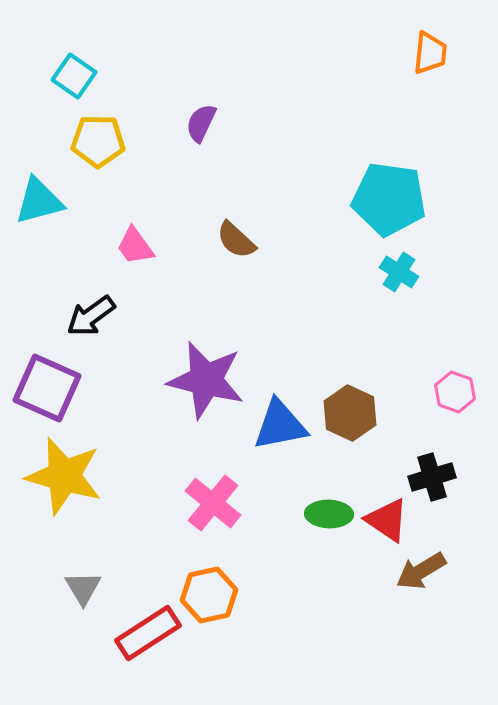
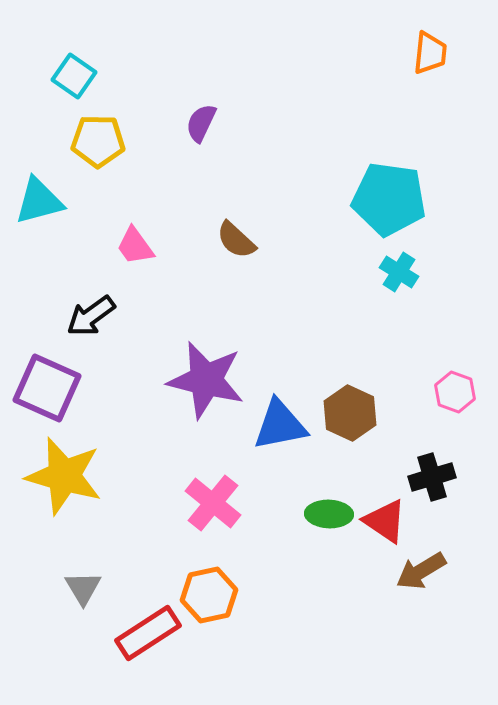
red triangle: moved 2 px left, 1 px down
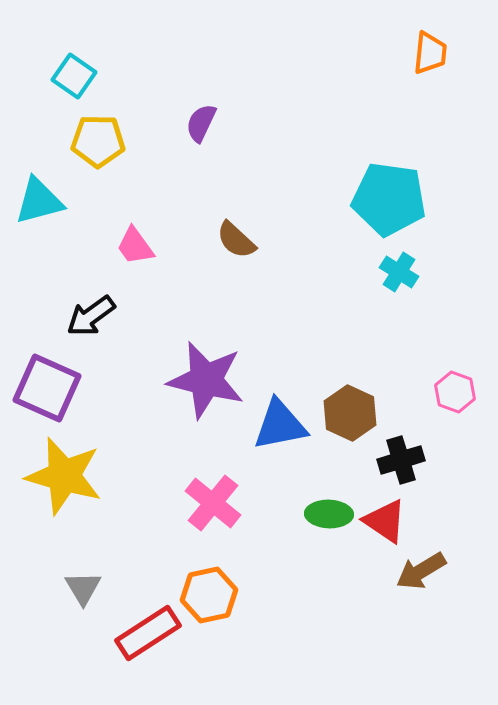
black cross: moved 31 px left, 17 px up
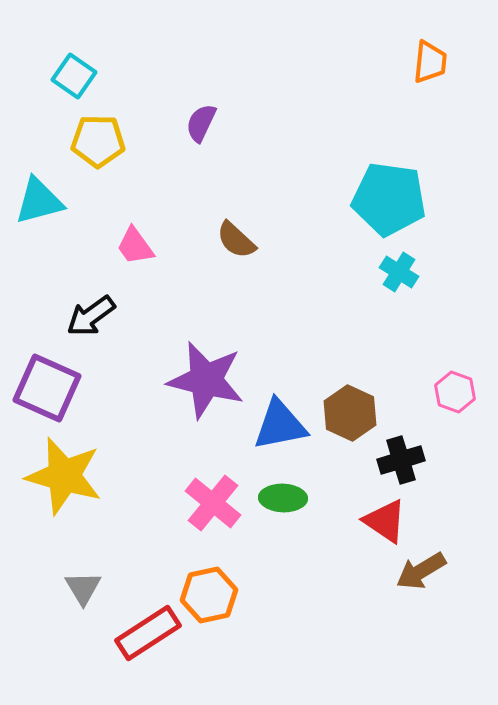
orange trapezoid: moved 9 px down
green ellipse: moved 46 px left, 16 px up
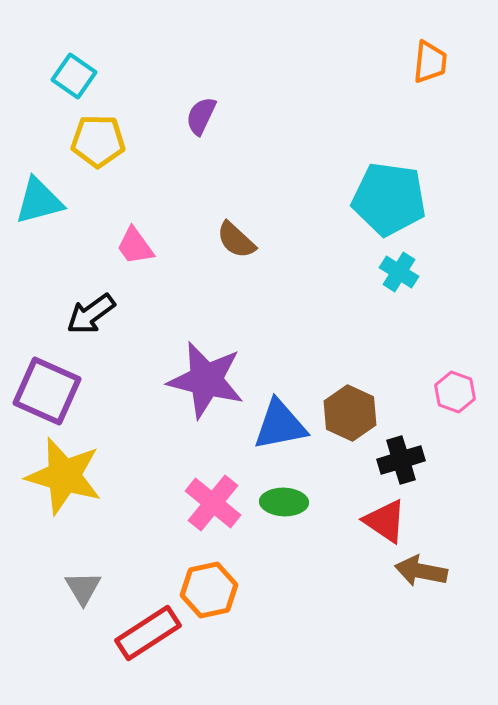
purple semicircle: moved 7 px up
black arrow: moved 2 px up
purple square: moved 3 px down
green ellipse: moved 1 px right, 4 px down
brown arrow: rotated 42 degrees clockwise
orange hexagon: moved 5 px up
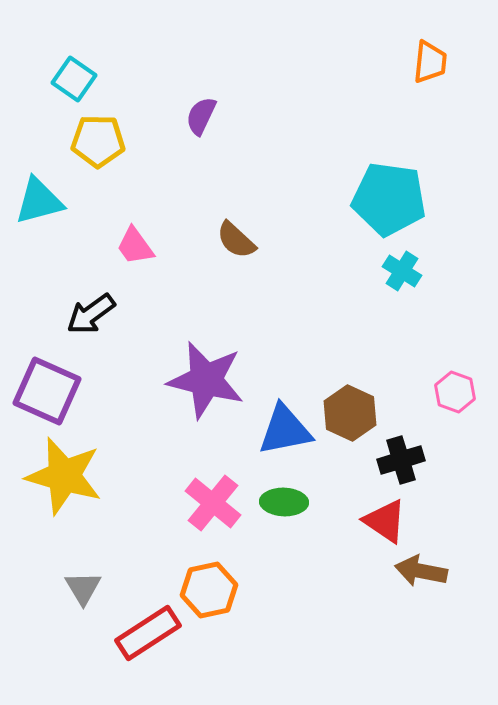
cyan square: moved 3 px down
cyan cross: moved 3 px right, 1 px up
blue triangle: moved 5 px right, 5 px down
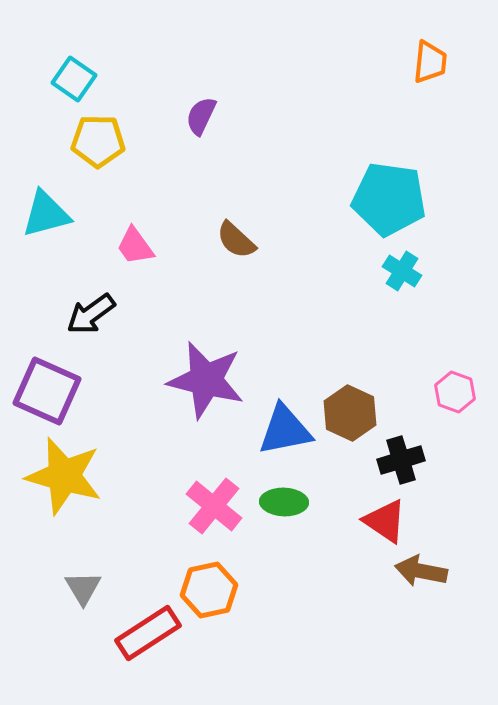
cyan triangle: moved 7 px right, 13 px down
pink cross: moved 1 px right, 3 px down
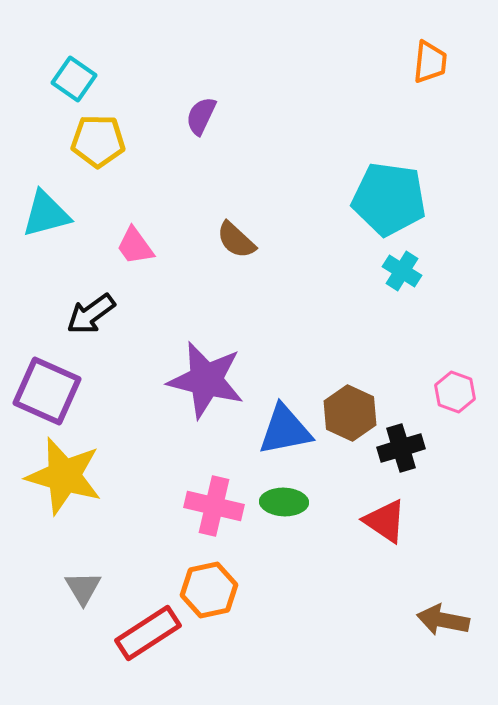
black cross: moved 12 px up
pink cross: rotated 26 degrees counterclockwise
brown arrow: moved 22 px right, 49 px down
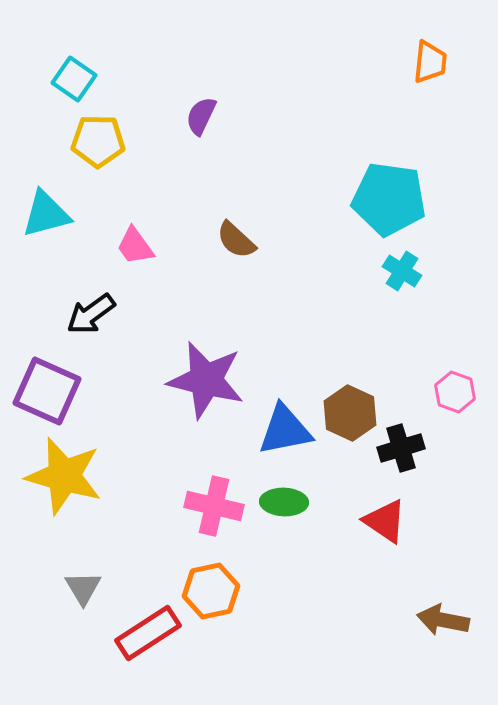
orange hexagon: moved 2 px right, 1 px down
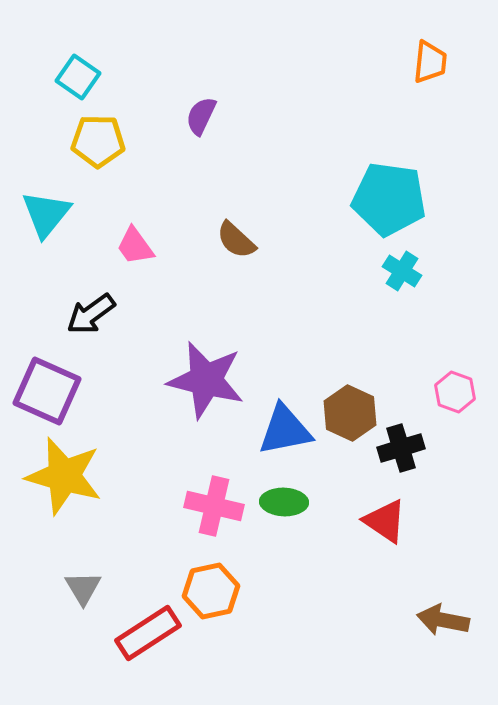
cyan square: moved 4 px right, 2 px up
cyan triangle: rotated 36 degrees counterclockwise
